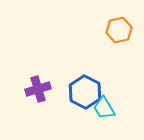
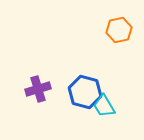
blue hexagon: rotated 12 degrees counterclockwise
cyan trapezoid: moved 2 px up
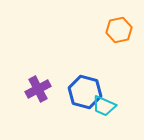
purple cross: rotated 10 degrees counterclockwise
cyan trapezoid: rotated 35 degrees counterclockwise
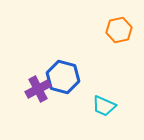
blue hexagon: moved 22 px left, 15 px up
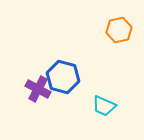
purple cross: rotated 35 degrees counterclockwise
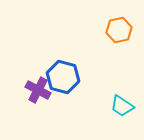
purple cross: moved 1 px down
cyan trapezoid: moved 18 px right; rotated 10 degrees clockwise
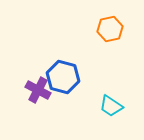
orange hexagon: moved 9 px left, 1 px up
cyan trapezoid: moved 11 px left
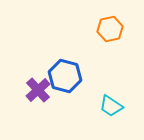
blue hexagon: moved 2 px right, 1 px up
purple cross: rotated 20 degrees clockwise
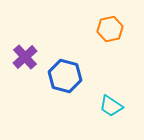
purple cross: moved 13 px left, 33 px up
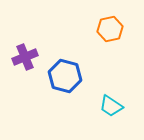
purple cross: rotated 20 degrees clockwise
